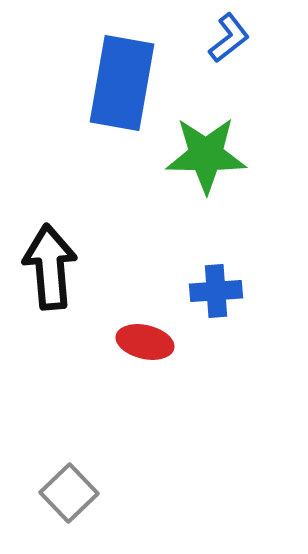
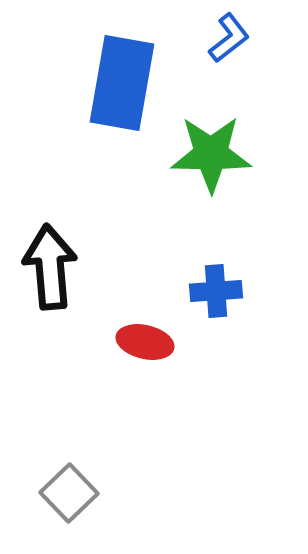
green star: moved 5 px right, 1 px up
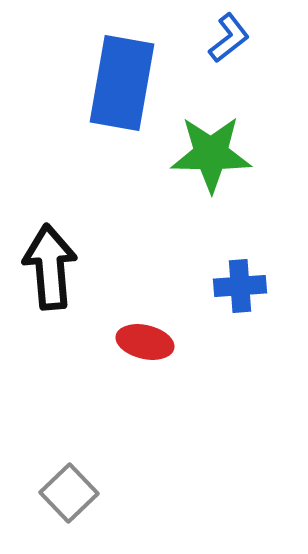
blue cross: moved 24 px right, 5 px up
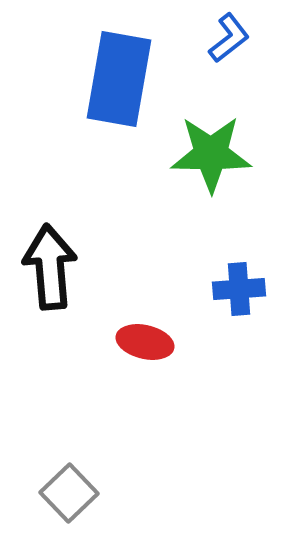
blue rectangle: moved 3 px left, 4 px up
blue cross: moved 1 px left, 3 px down
